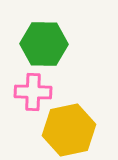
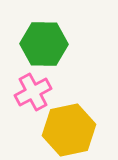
pink cross: rotated 30 degrees counterclockwise
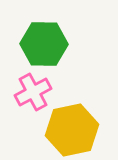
yellow hexagon: moved 3 px right
